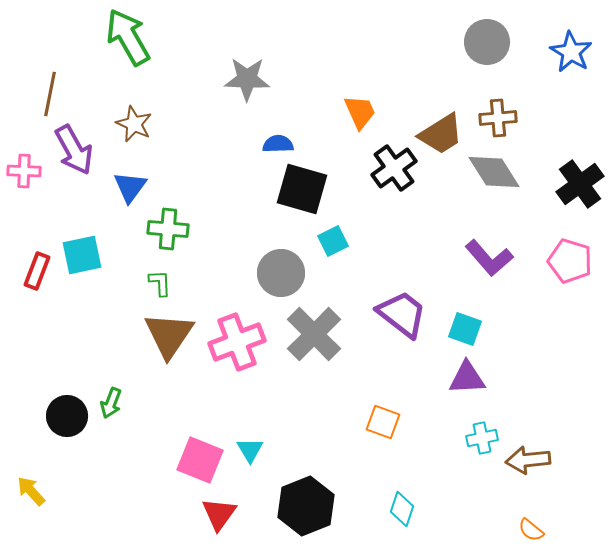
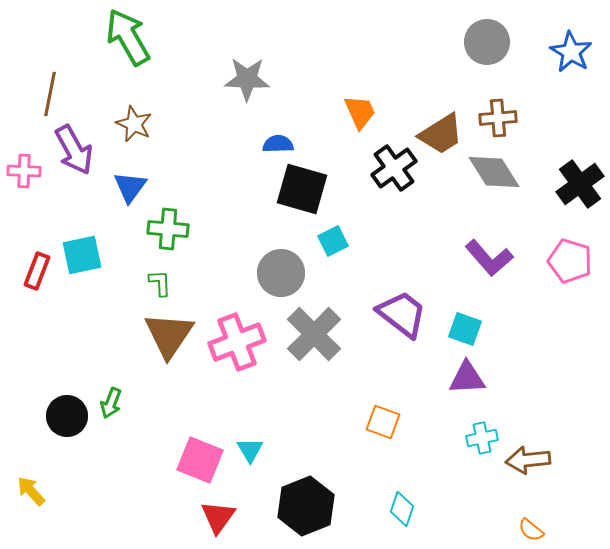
red triangle at (219, 514): moved 1 px left, 3 px down
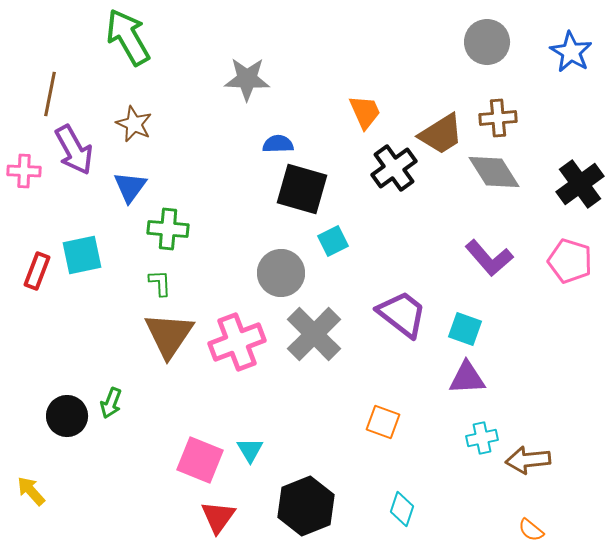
orange trapezoid at (360, 112): moved 5 px right
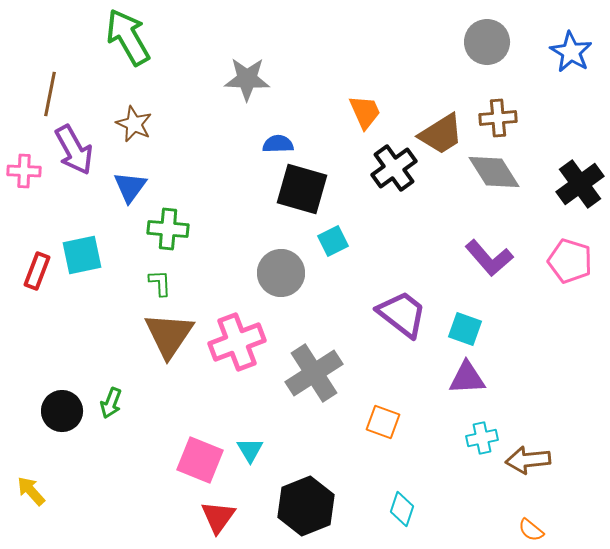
gray cross at (314, 334): moved 39 px down; rotated 12 degrees clockwise
black circle at (67, 416): moved 5 px left, 5 px up
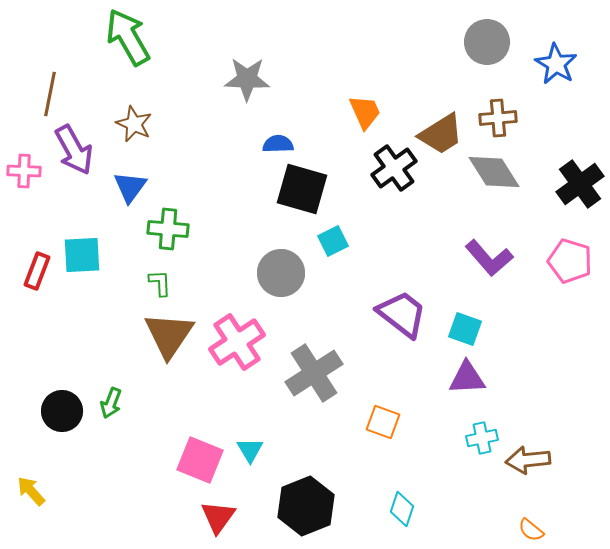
blue star at (571, 52): moved 15 px left, 12 px down
cyan square at (82, 255): rotated 9 degrees clockwise
pink cross at (237, 342): rotated 12 degrees counterclockwise
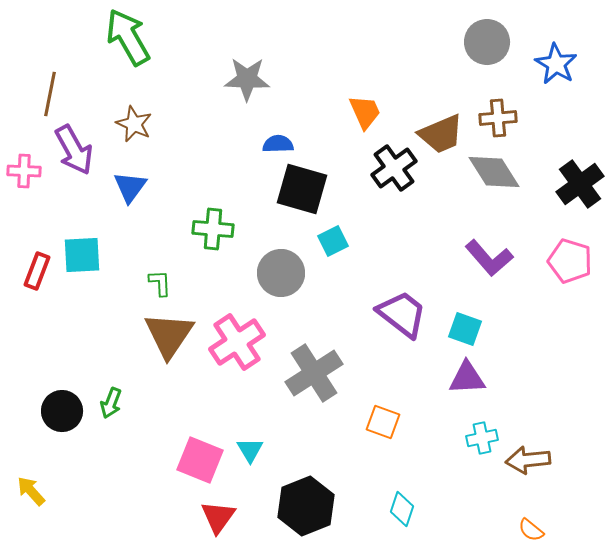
brown trapezoid at (441, 134): rotated 9 degrees clockwise
green cross at (168, 229): moved 45 px right
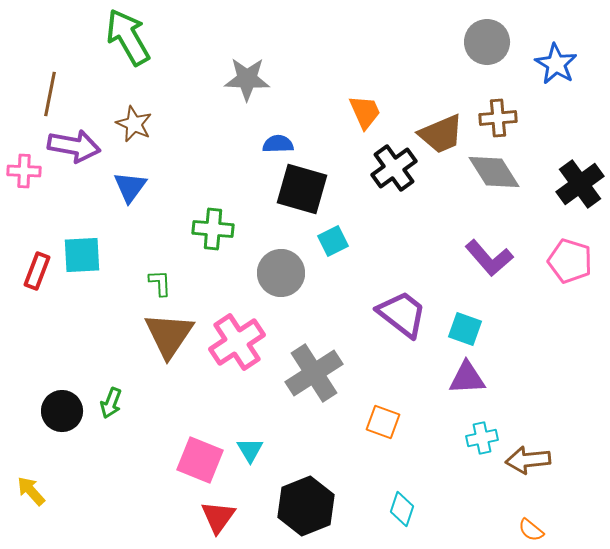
purple arrow at (74, 150): moved 4 px up; rotated 51 degrees counterclockwise
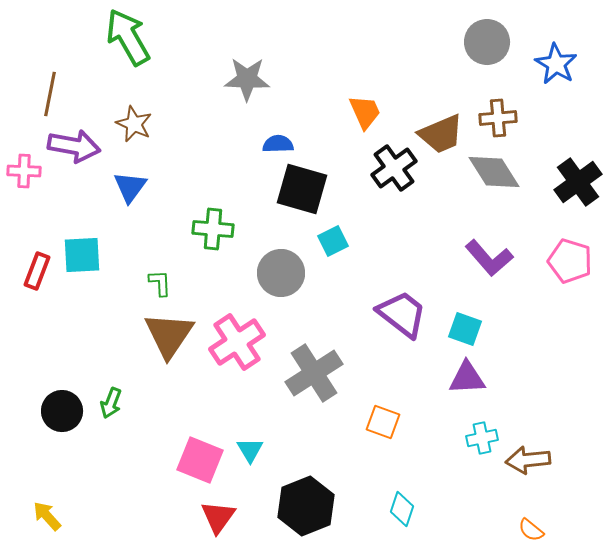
black cross at (580, 184): moved 2 px left, 2 px up
yellow arrow at (31, 491): moved 16 px right, 25 px down
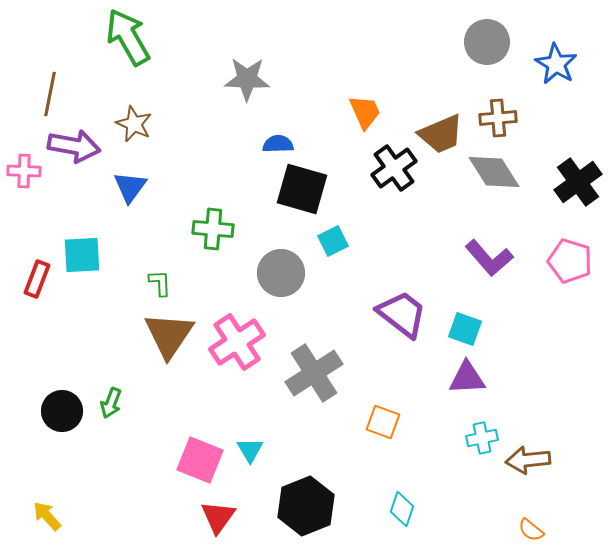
red rectangle at (37, 271): moved 8 px down
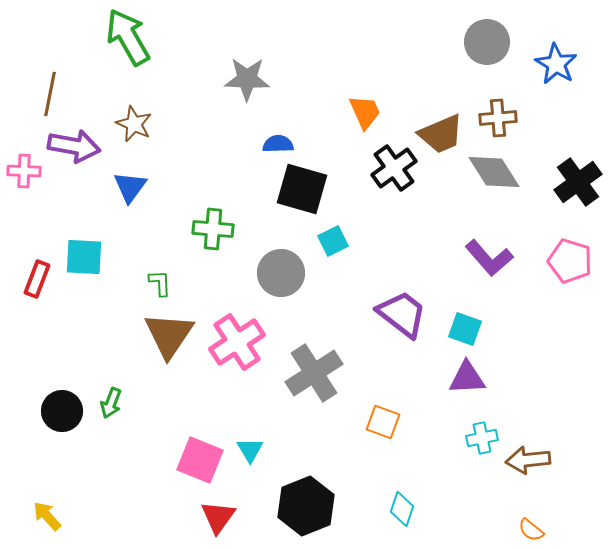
cyan square at (82, 255): moved 2 px right, 2 px down; rotated 6 degrees clockwise
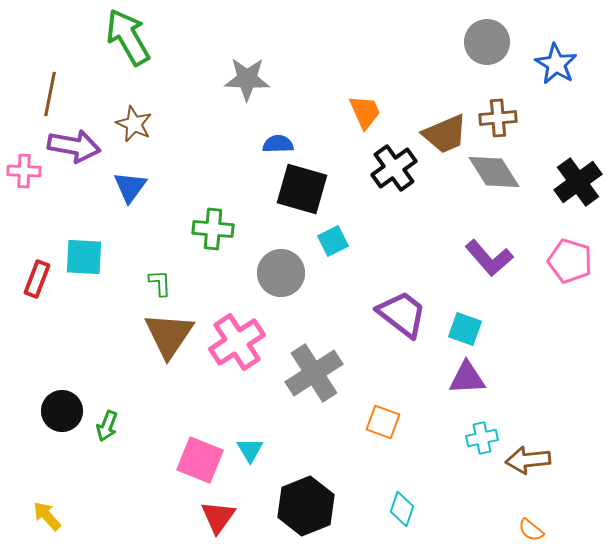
brown trapezoid at (441, 134): moved 4 px right
green arrow at (111, 403): moved 4 px left, 23 px down
